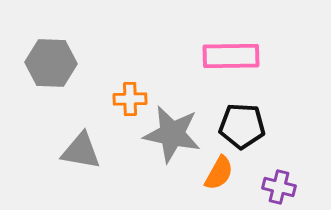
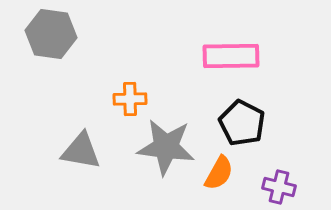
gray hexagon: moved 29 px up; rotated 6 degrees clockwise
black pentagon: moved 3 px up; rotated 24 degrees clockwise
gray star: moved 6 px left, 13 px down; rotated 4 degrees counterclockwise
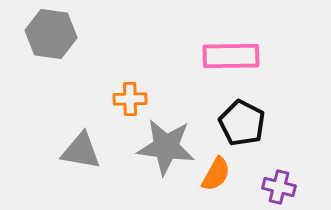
orange semicircle: moved 3 px left, 1 px down
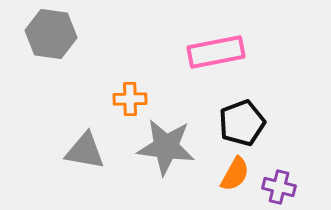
pink rectangle: moved 15 px left, 4 px up; rotated 10 degrees counterclockwise
black pentagon: rotated 24 degrees clockwise
gray triangle: moved 4 px right
orange semicircle: moved 19 px right
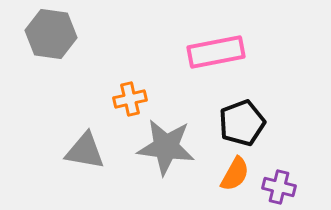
orange cross: rotated 12 degrees counterclockwise
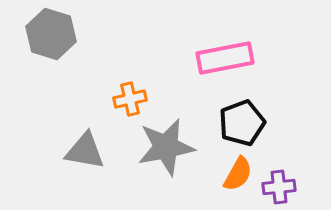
gray hexagon: rotated 9 degrees clockwise
pink rectangle: moved 9 px right, 6 px down
gray star: rotated 18 degrees counterclockwise
orange semicircle: moved 3 px right
purple cross: rotated 20 degrees counterclockwise
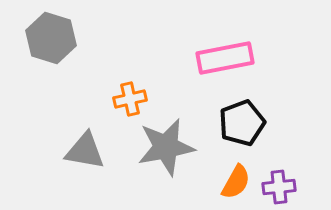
gray hexagon: moved 4 px down
orange semicircle: moved 2 px left, 8 px down
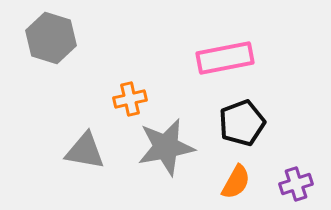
purple cross: moved 17 px right, 3 px up; rotated 12 degrees counterclockwise
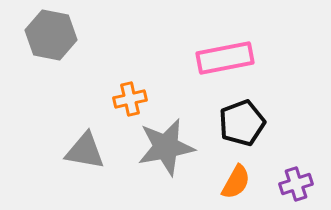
gray hexagon: moved 3 px up; rotated 6 degrees counterclockwise
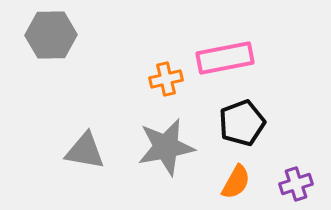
gray hexagon: rotated 12 degrees counterclockwise
orange cross: moved 36 px right, 20 px up
